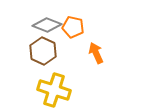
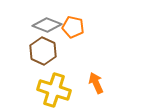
orange arrow: moved 30 px down
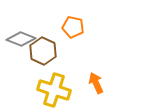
gray diamond: moved 26 px left, 14 px down
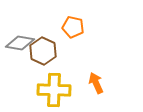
gray diamond: moved 1 px left, 4 px down; rotated 12 degrees counterclockwise
yellow cross: rotated 16 degrees counterclockwise
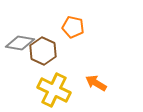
orange arrow: rotated 35 degrees counterclockwise
yellow cross: rotated 24 degrees clockwise
